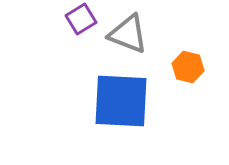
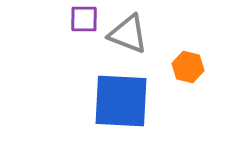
purple square: moved 3 px right; rotated 32 degrees clockwise
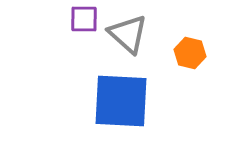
gray triangle: rotated 21 degrees clockwise
orange hexagon: moved 2 px right, 14 px up
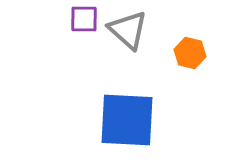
gray triangle: moved 4 px up
blue square: moved 6 px right, 19 px down
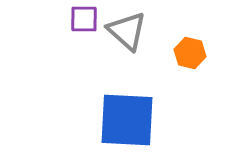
gray triangle: moved 1 px left, 1 px down
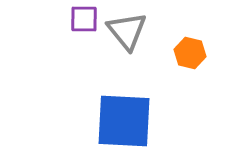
gray triangle: rotated 9 degrees clockwise
blue square: moved 3 px left, 1 px down
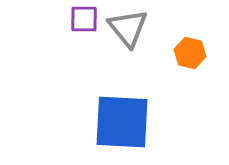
gray triangle: moved 1 px right, 3 px up
blue square: moved 2 px left, 1 px down
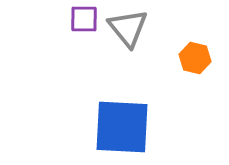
orange hexagon: moved 5 px right, 5 px down
blue square: moved 5 px down
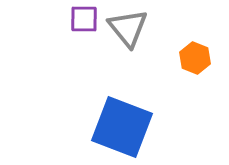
orange hexagon: rotated 8 degrees clockwise
blue square: rotated 18 degrees clockwise
